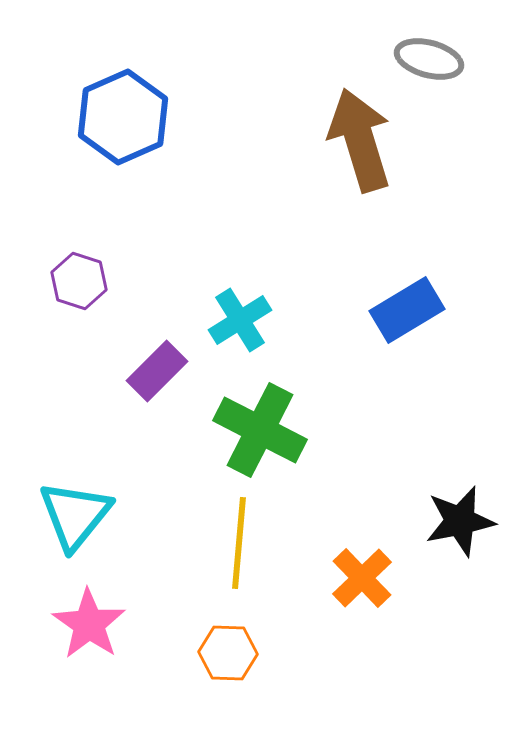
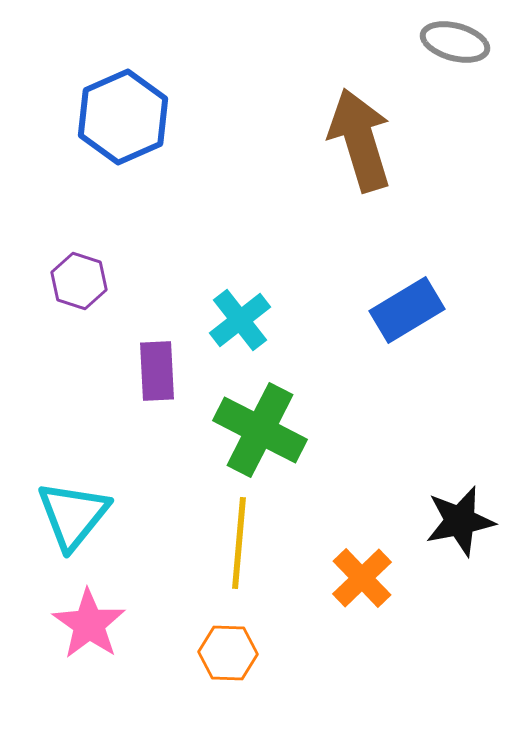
gray ellipse: moved 26 px right, 17 px up
cyan cross: rotated 6 degrees counterclockwise
purple rectangle: rotated 48 degrees counterclockwise
cyan triangle: moved 2 px left
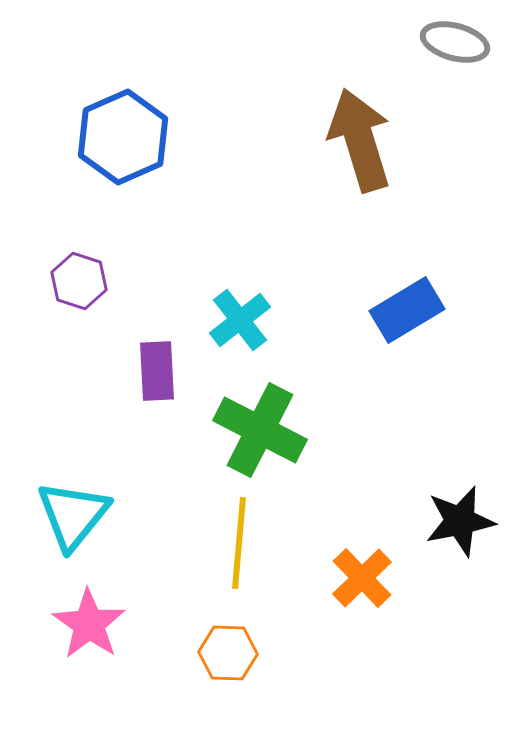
blue hexagon: moved 20 px down
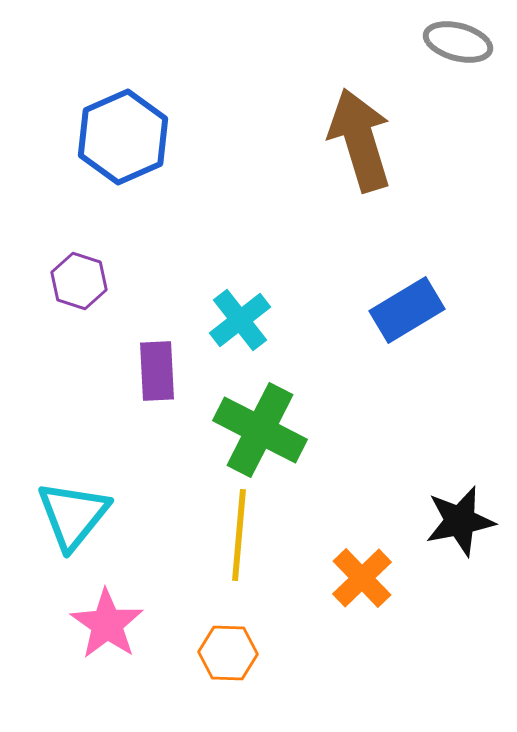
gray ellipse: moved 3 px right
yellow line: moved 8 px up
pink star: moved 18 px right
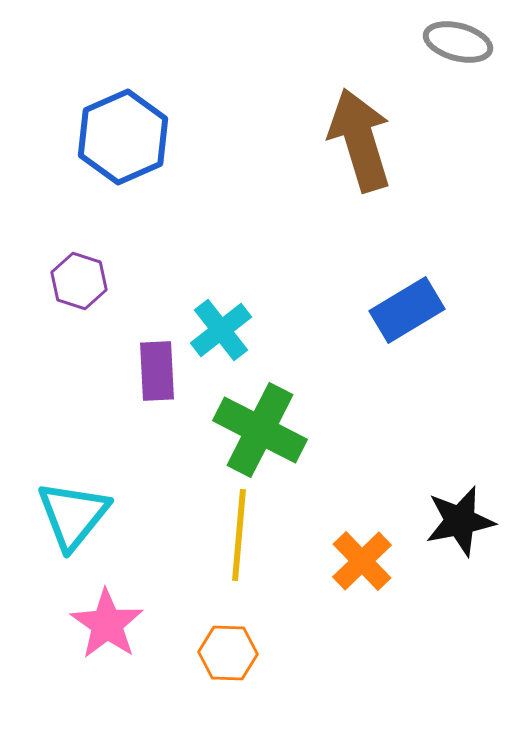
cyan cross: moved 19 px left, 10 px down
orange cross: moved 17 px up
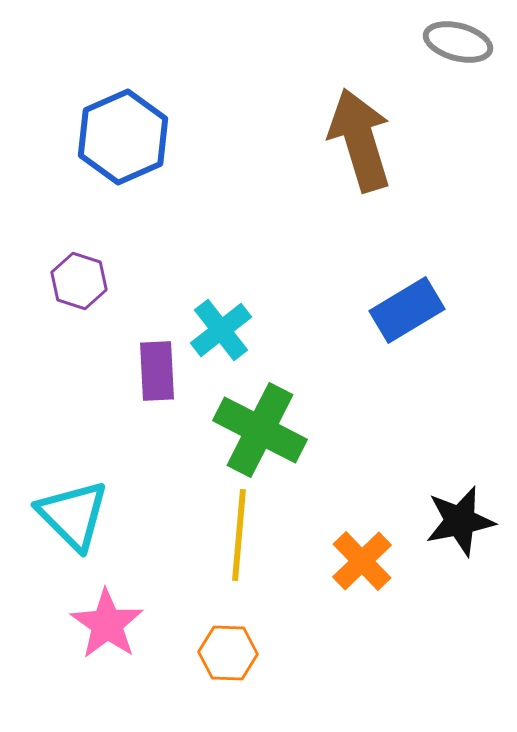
cyan triangle: rotated 24 degrees counterclockwise
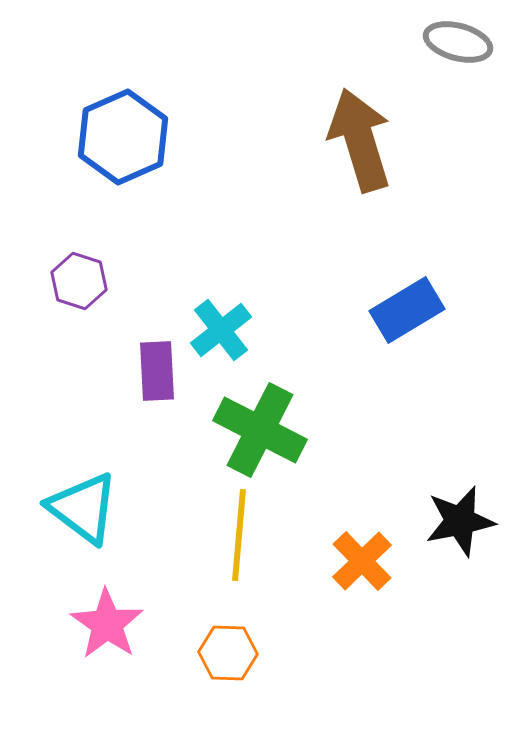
cyan triangle: moved 10 px right, 7 px up; rotated 8 degrees counterclockwise
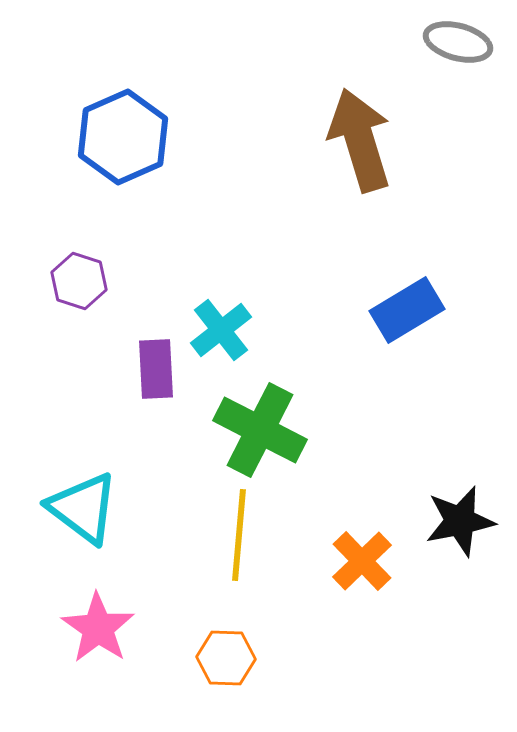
purple rectangle: moved 1 px left, 2 px up
pink star: moved 9 px left, 4 px down
orange hexagon: moved 2 px left, 5 px down
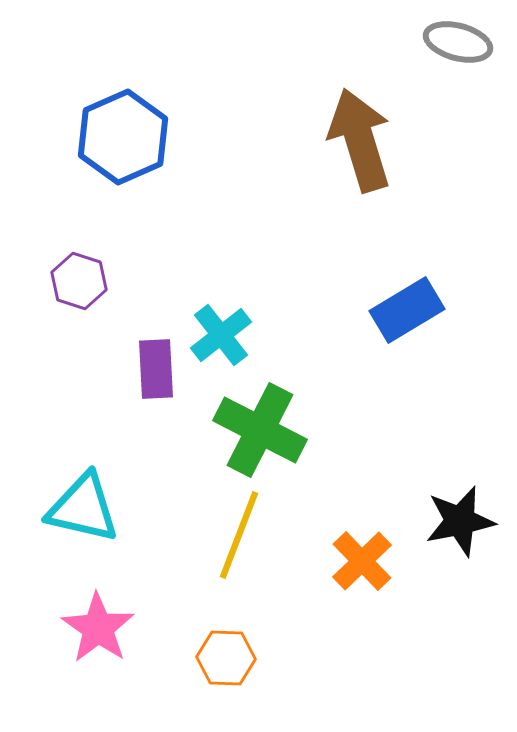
cyan cross: moved 5 px down
cyan triangle: rotated 24 degrees counterclockwise
yellow line: rotated 16 degrees clockwise
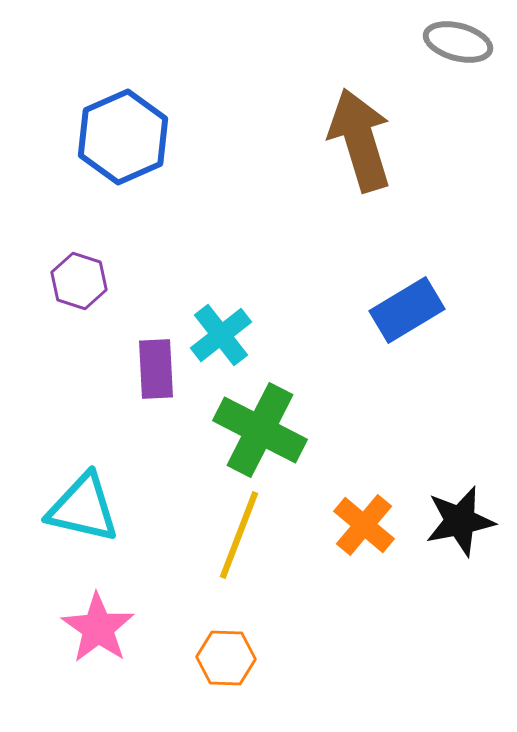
orange cross: moved 2 px right, 36 px up; rotated 6 degrees counterclockwise
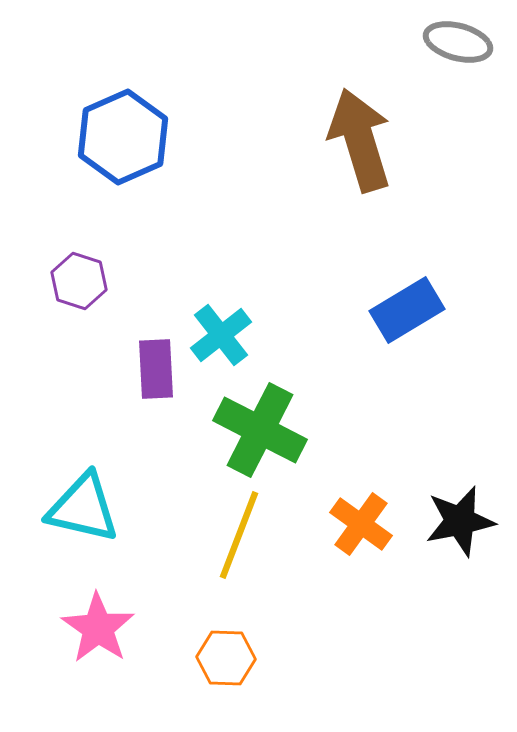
orange cross: moved 3 px left, 1 px up; rotated 4 degrees counterclockwise
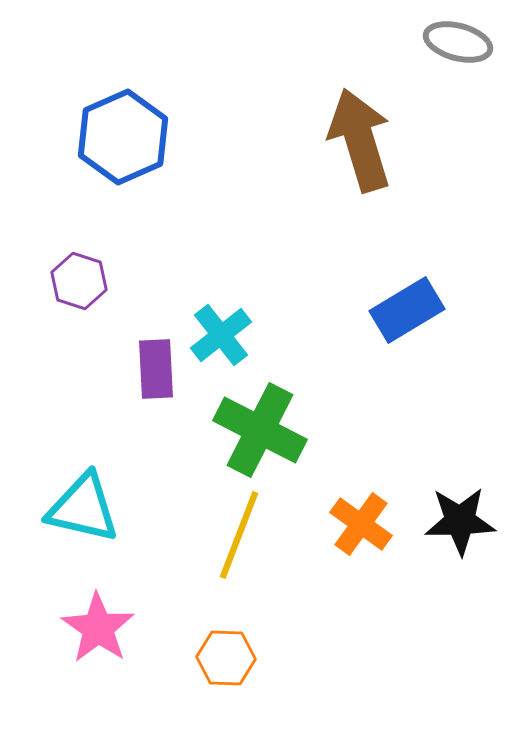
black star: rotated 10 degrees clockwise
